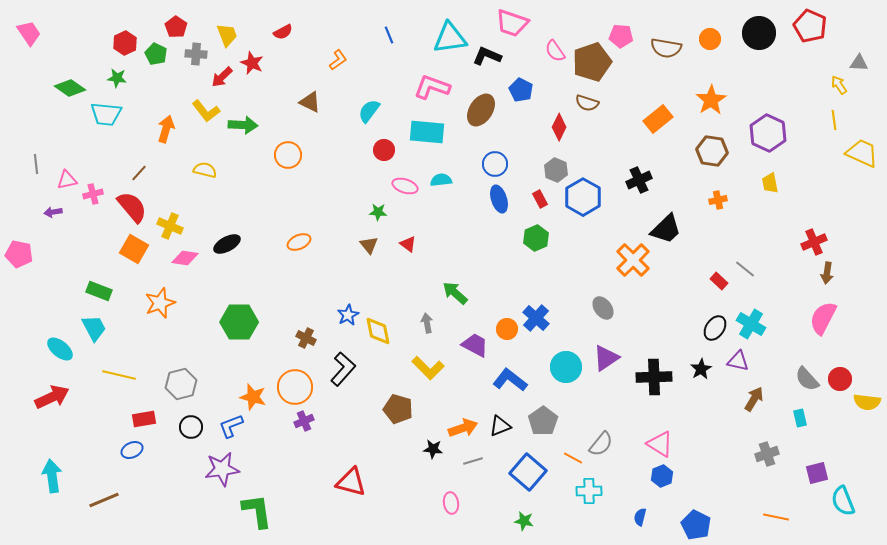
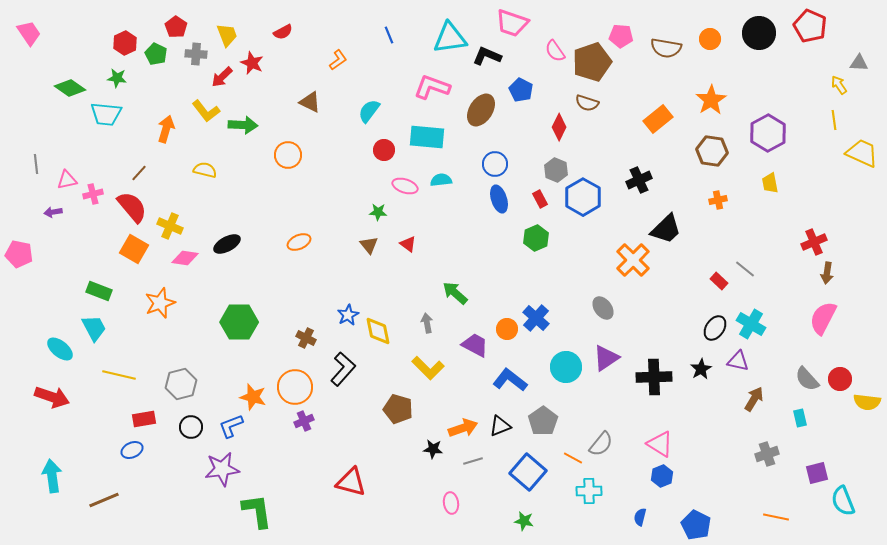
cyan rectangle at (427, 132): moved 5 px down
purple hexagon at (768, 133): rotated 6 degrees clockwise
red arrow at (52, 397): rotated 44 degrees clockwise
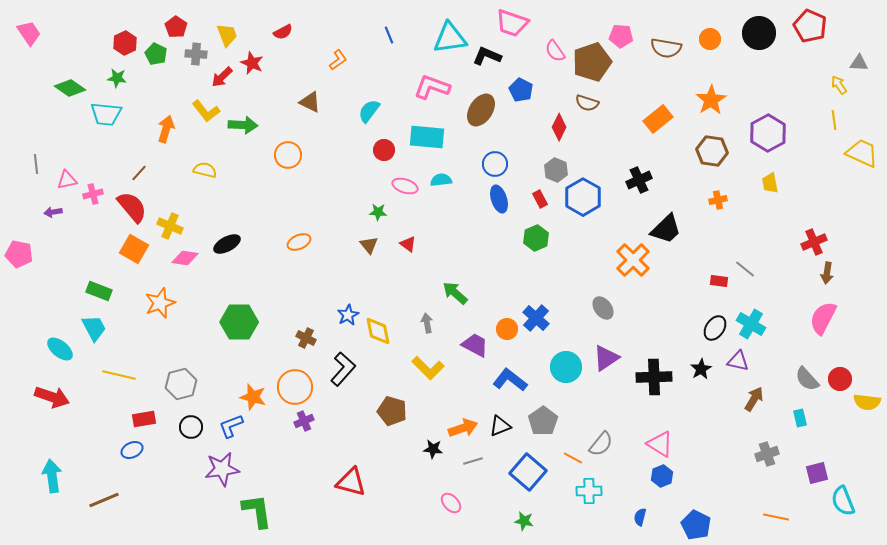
red rectangle at (719, 281): rotated 36 degrees counterclockwise
brown pentagon at (398, 409): moved 6 px left, 2 px down
pink ellipse at (451, 503): rotated 35 degrees counterclockwise
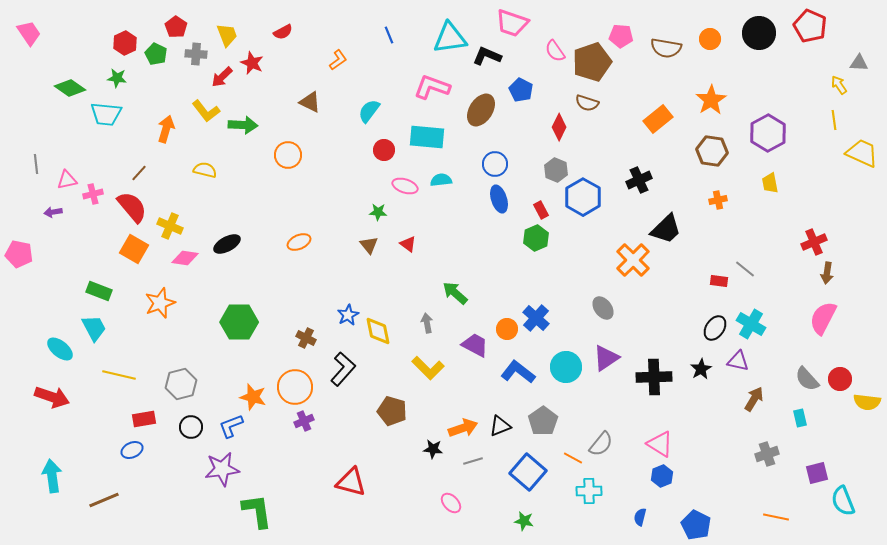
red rectangle at (540, 199): moved 1 px right, 11 px down
blue L-shape at (510, 380): moved 8 px right, 8 px up
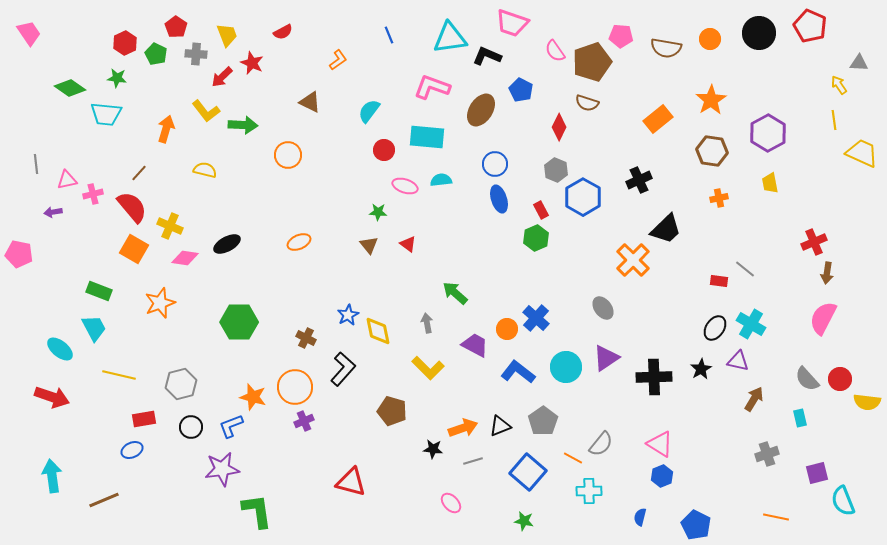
orange cross at (718, 200): moved 1 px right, 2 px up
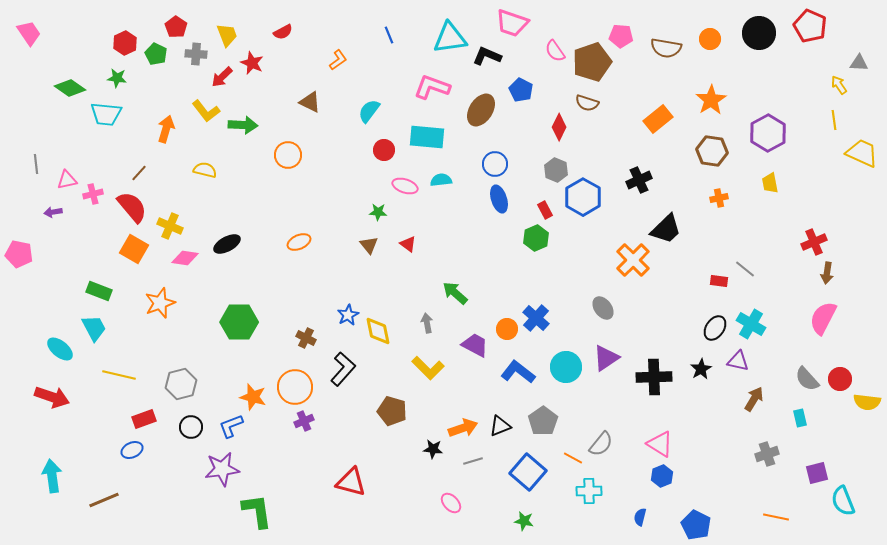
red rectangle at (541, 210): moved 4 px right
red rectangle at (144, 419): rotated 10 degrees counterclockwise
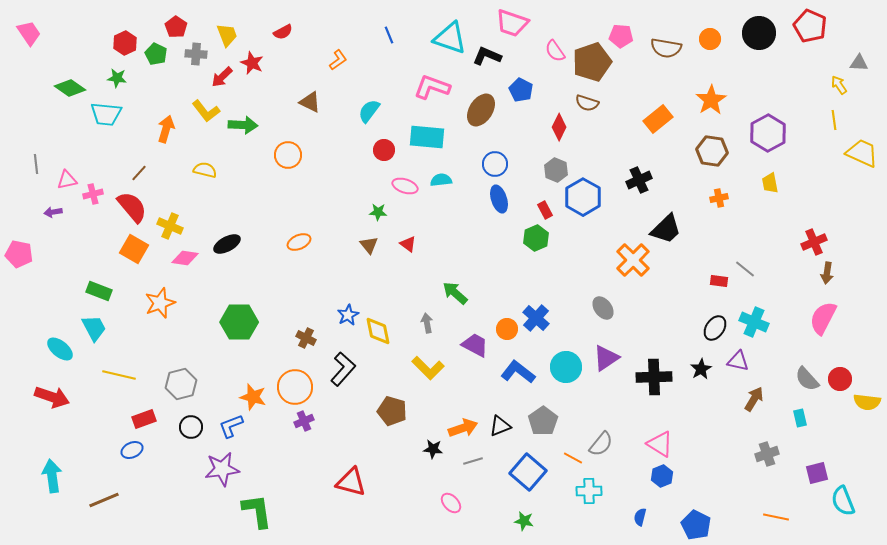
cyan triangle at (450, 38): rotated 27 degrees clockwise
cyan cross at (751, 324): moved 3 px right, 2 px up; rotated 8 degrees counterclockwise
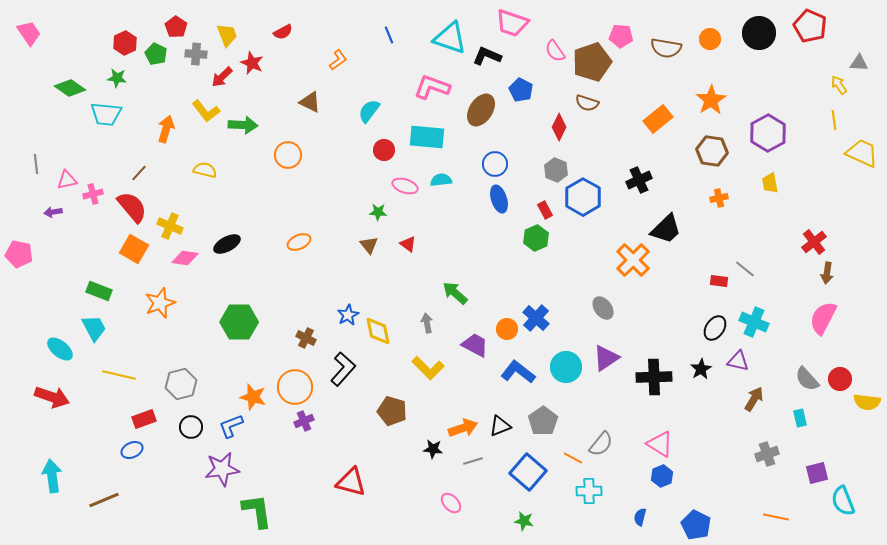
red cross at (814, 242): rotated 15 degrees counterclockwise
